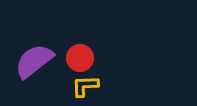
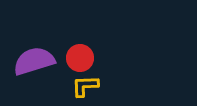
purple semicircle: rotated 21 degrees clockwise
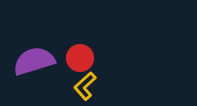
yellow L-shape: rotated 40 degrees counterclockwise
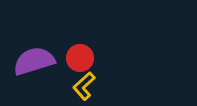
yellow L-shape: moved 1 px left
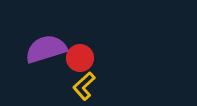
purple semicircle: moved 12 px right, 12 px up
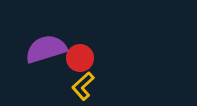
yellow L-shape: moved 1 px left
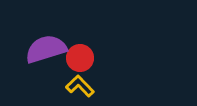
yellow L-shape: moved 3 px left; rotated 88 degrees clockwise
